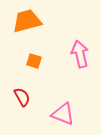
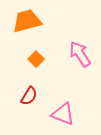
pink arrow: rotated 20 degrees counterclockwise
orange square: moved 2 px right, 2 px up; rotated 28 degrees clockwise
red semicircle: moved 7 px right, 1 px up; rotated 60 degrees clockwise
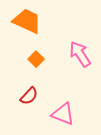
orange trapezoid: rotated 40 degrees clockwise
red semicircle: rotated 12 degrees clockwise
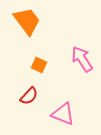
orange trapezoid: rotated 28 degrees clockwise
pink arrow: moved 2 px right, 5 px down
orange square: moved 3 px right, 6 px down; rotated 21 degrees counterclockwise
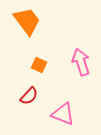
pink arrow: moved 1 px left, 3 px down; rotated 16 degrees clockwise
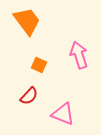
pink arrow: moved 2 px left, 7 px up
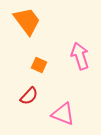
pink arrow: moved 1 px right, 1 px down
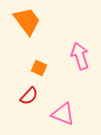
orange square: moved 3 px down
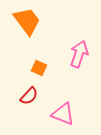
pink arrow: moved 1 px left, 2 px up; rotated 36 degrees clockwise
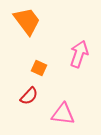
pink triangle: rotated 15 degrees counterclockwise
